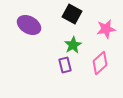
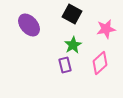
purple ellipse: rotated 20 degrees clockwise
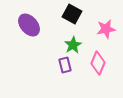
pink diamond: moved 2 px left; rotated 25 degrees counterclockwise
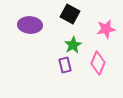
black square: moved 2 px left
purple ellipse: moved 1 px right; rotated 45 degrees counterclockwise
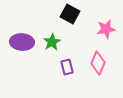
purple ellipse: moved 8 px left, 17 px down
green star: moved 21 px left, 3 px up
purple rectangle: moved 2 px right, 2 px down
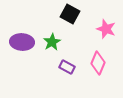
pink star: rotated 30 degrees clockwise
purple rectangle: rotated 49 degrees counterclockwise
